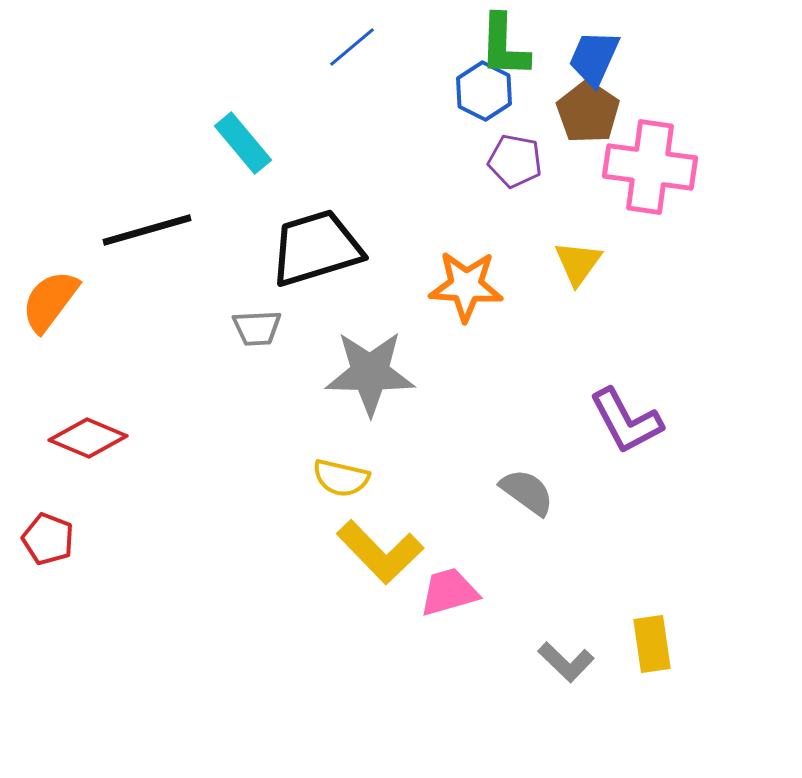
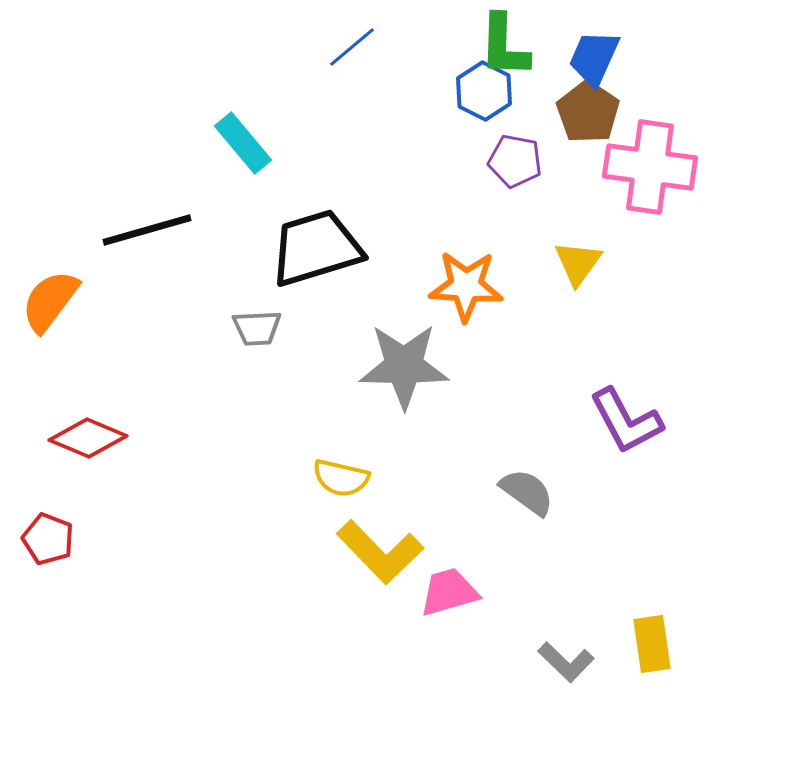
gray star: moved 34 px right, 7 px up
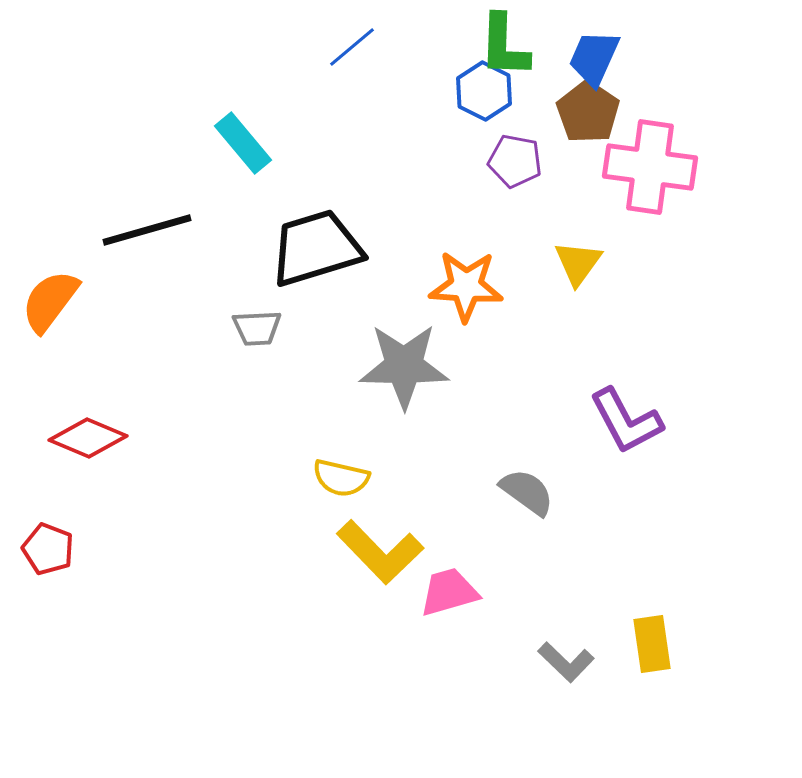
red pentagon: moved 10 px down
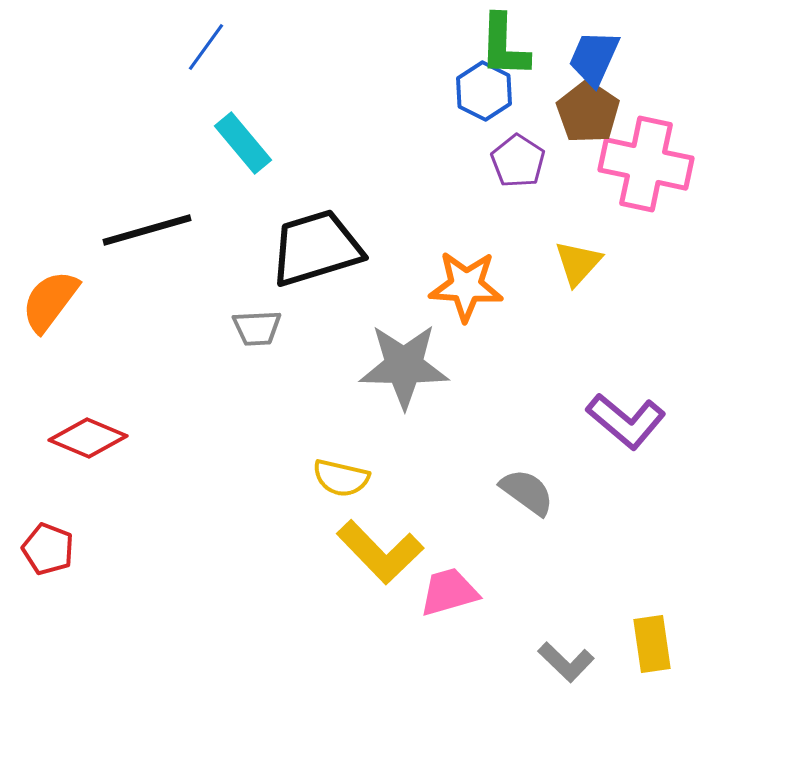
blue line: moved 146 px left; rotated 14 degrees counterclockwise
purple pentagon: moved 3 px right; rotated 22 degrees clockwise
pink cross: moved 4 px left, 3 px up; rotated 4 degrees clockwise
yellow triangle: rotated 6 degrees clockwise
purple L-shape: rotated 22 degrees counterclockwise
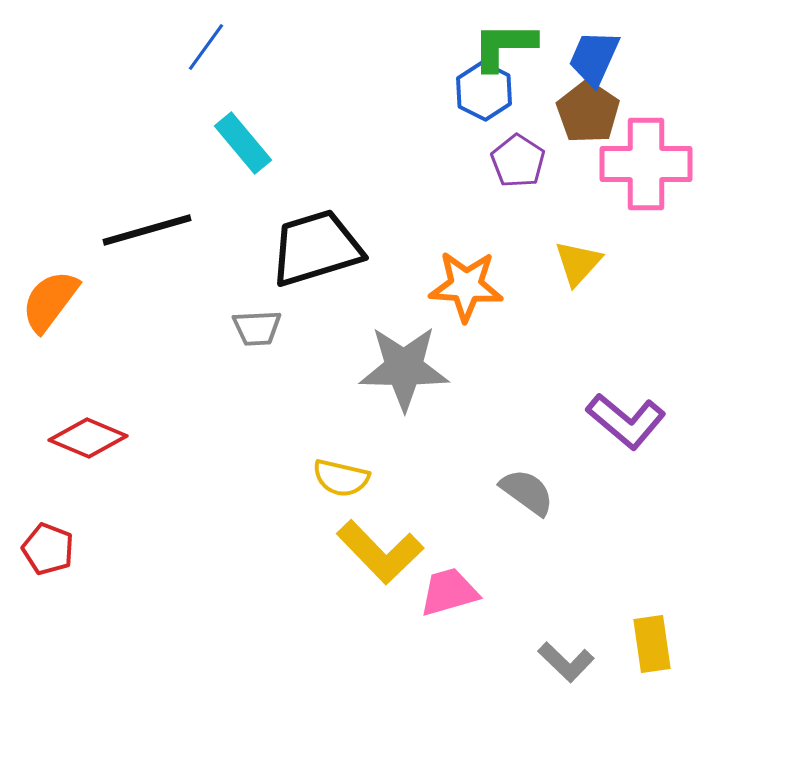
green L-shape: rotated 88 degrees clockwise
pink cross: rotated 12 degrees counterclockwise
gray star: moved 2 px down
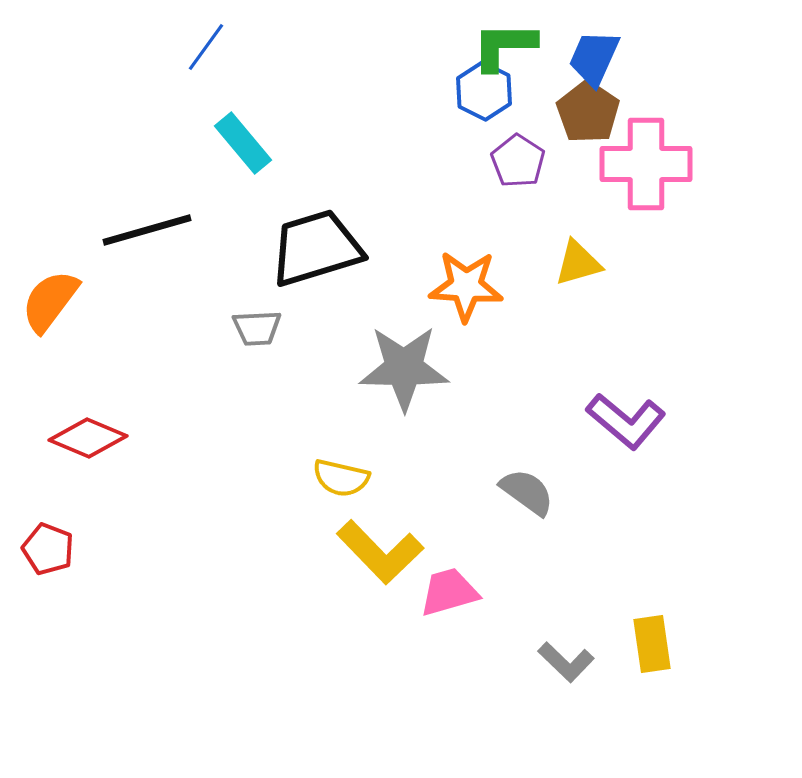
yellow triangle: rotated 32 degrees clockwise
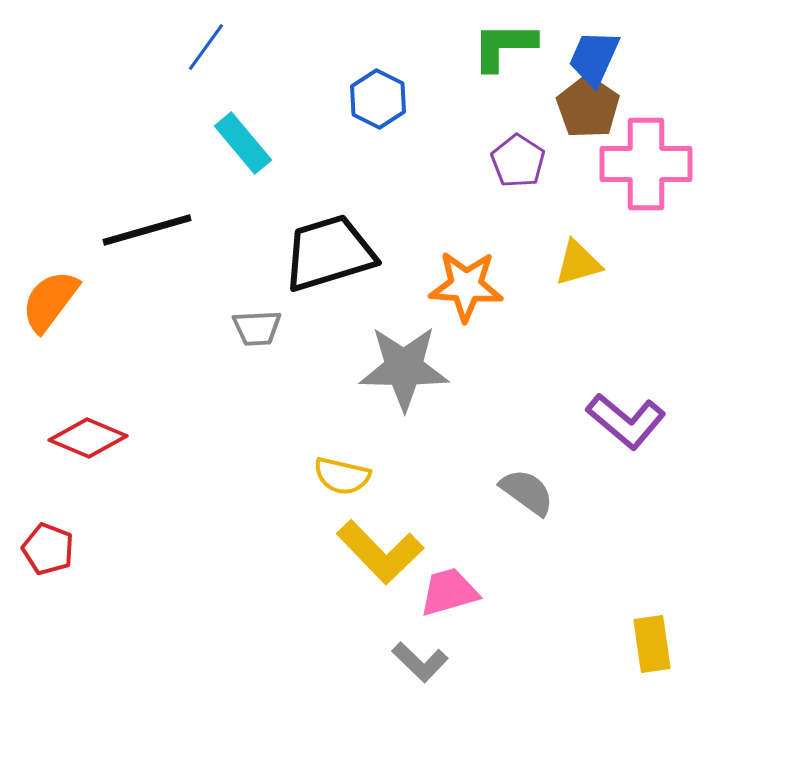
blue hexagon: moved 106 px left, 8 px down
brown pentagon: moved 5 px up
black trapezoid: moved 13 px right, 5 px down
yellow semicircle: moved 1 px right, 2 px up
gray L-shape: moved 146 px left
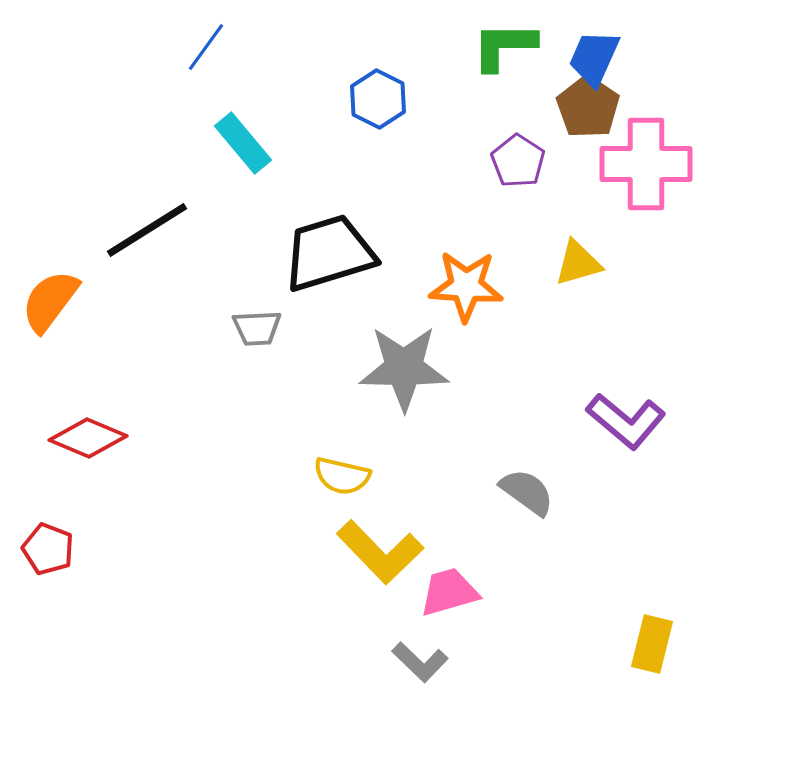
black line: rotated 16 degrees counterclockwise
yellow rectangle: rotated 22 degrees clockwise
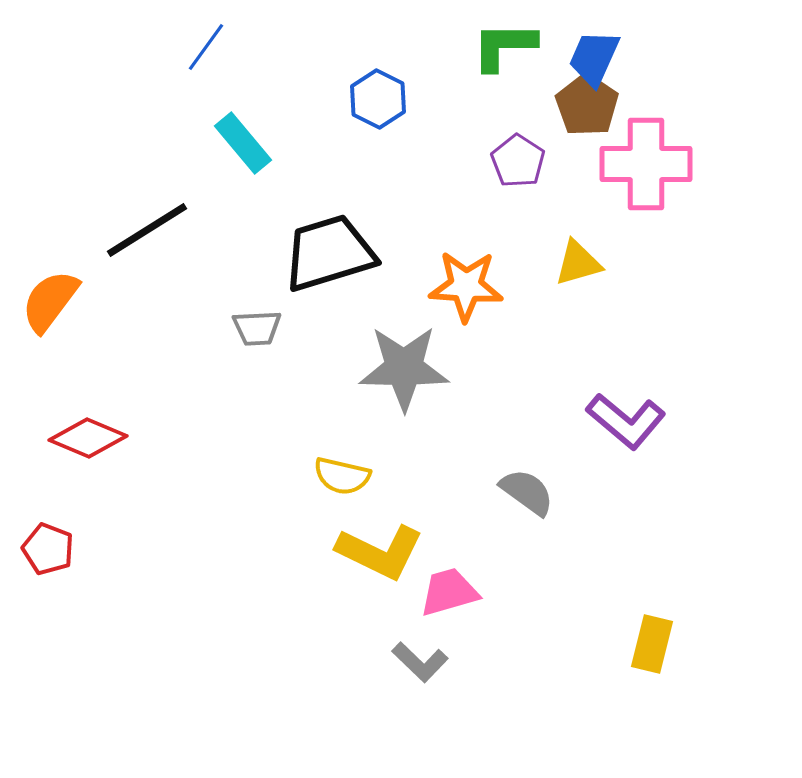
brown pentagon: moved 1 px left, 2 px up
yellow L-shape: rotated 20 degrees counterclockwise
